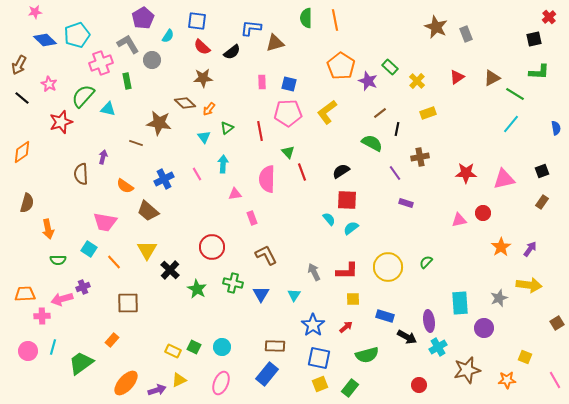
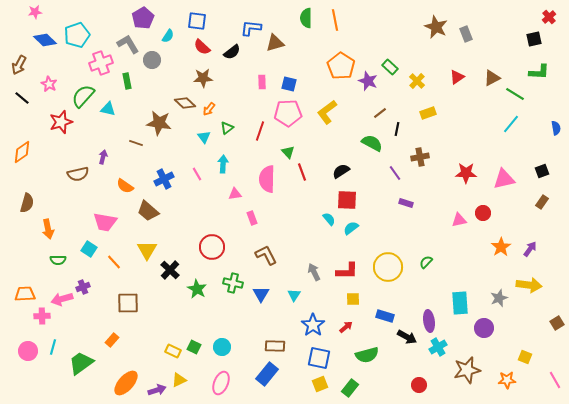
red line at (260, 131): rotated 30 degrees clockwise
brown semicircle at (81, 174): moved 3 px left; rotated 100 degrees counterclockwise
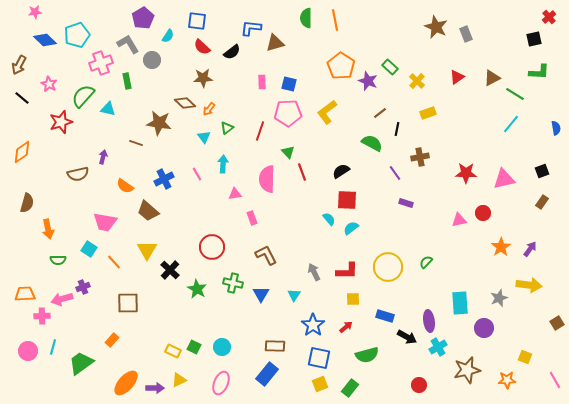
purple arrow at (157, 390): moved 2 px left, 2 px up; rotated 18 degrees clockwise
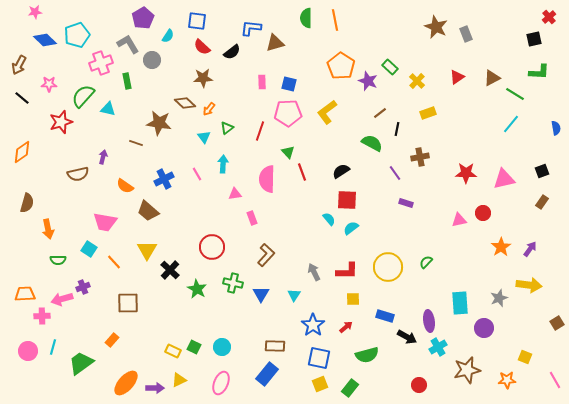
pink star at (49, 84): rotated 28 degrees counterclockwise
brown L-shape at (266, 255): rotated 70 degrees clockwise
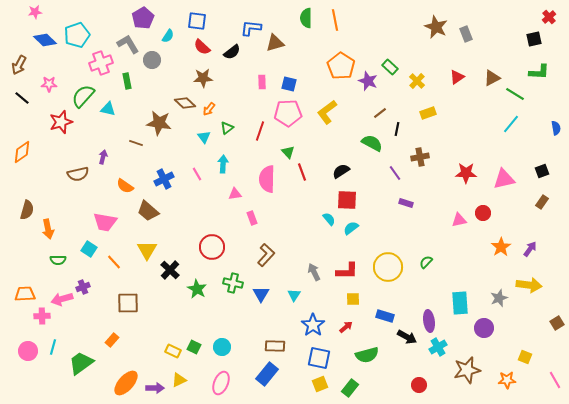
brown semicircle at (27, 203): moved 7 px down
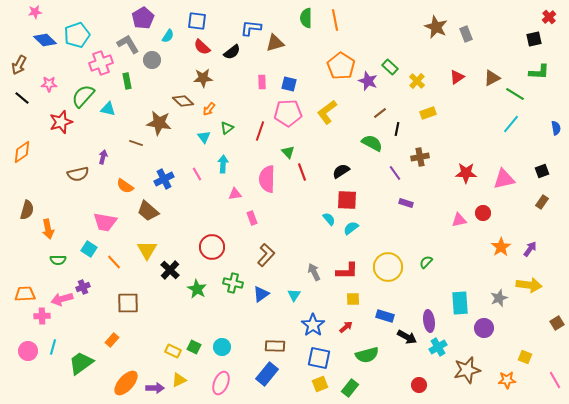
brown diamond at (185, 103): moved 2 px left, 2 px up
blue triangle at (261, 294): rotated 24 degrees clockwise
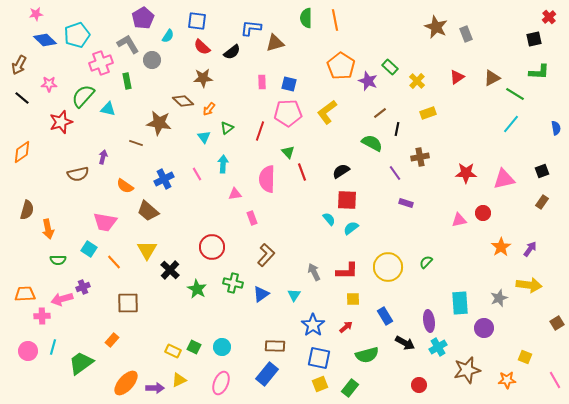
pink star at (35, 12): moved 1 px right, 2 px down
blue rectangle at (385, 316): rotated 42 degrees clockwise
black arrow at (407, 337): moved 2 px left, 6 px down
